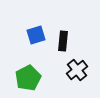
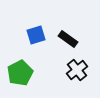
black rectangle: moved 5 px right, 2 px up; rotated 60 degrees counterclockwise
green pentagon: moved 8 px left, 5 px up
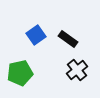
blue square: rotated 18 degrees counterclockwise
green pentagon: rotated 15 degrees clockwise
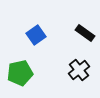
black rectangle: moved 17 px right, 6 px up
black cross: moved 2 px right
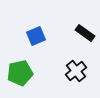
blue square: moved 1 px down; rotated 12 degrees clockwise
black cross: moved 3 px left, 1 px down
